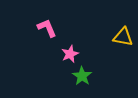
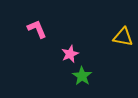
pink L-shape: moved 10 px left, 1 px down
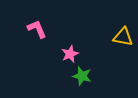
green star: rotated 18 degrees counterclockwise
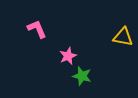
pink star: moved 2 px left, 2 px down
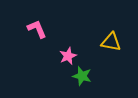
yellow triangle: moved 12 px left, 5 px down
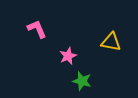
green star: moved 5 px down
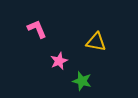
yellow triangle: moved 15 px left
pink star: moved 9 px left, 5 px down
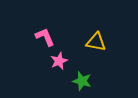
pink L-shape: moved 8 px right, 8 px down
